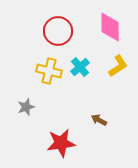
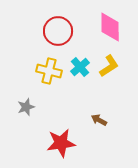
yellow L-shape: moved 9 px left
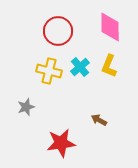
yellow L-shape: rotated 145 degrees clockwise
